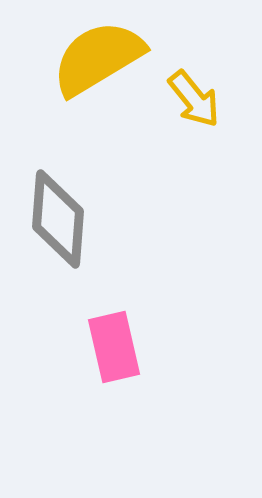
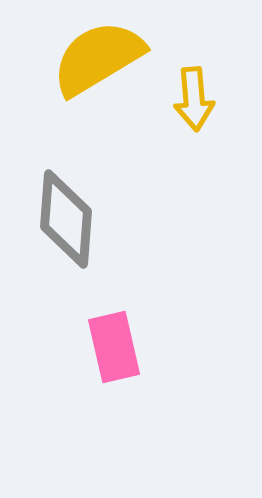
yellow arrow: rotated 34 degrees clockwise
gray diamond: moved 8 px right
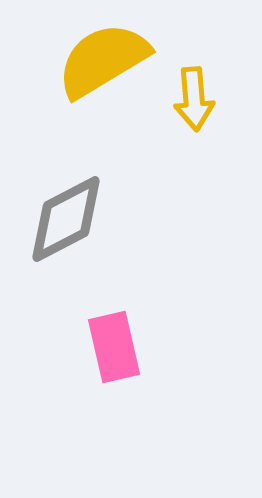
yellow semicircle: moved 5 px right, 2 px down
gray diamond: rotated 58 degrees clockwise
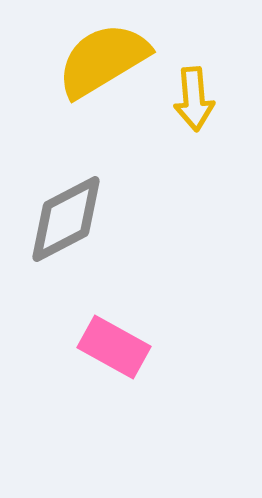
pink rectangle: rotated 48 degrees counterclockwise
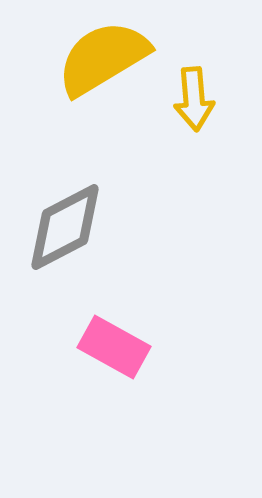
yellow semicircle: moved 2 px up
gray diamond: moved 1 px left, 8 px down
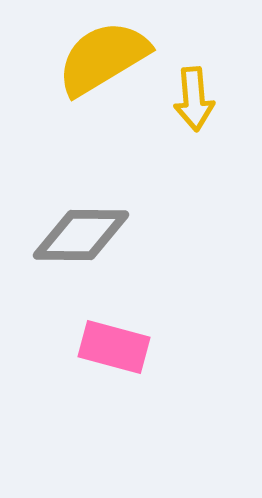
gray diamond: moved 16 px right, 8 px down; rotated 28 degrees clockwise
pink rectangle: rotated 14 degrees counterclockwise
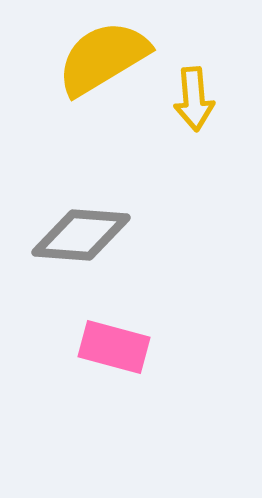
gray diamond: rotated 4 degrees clockwise
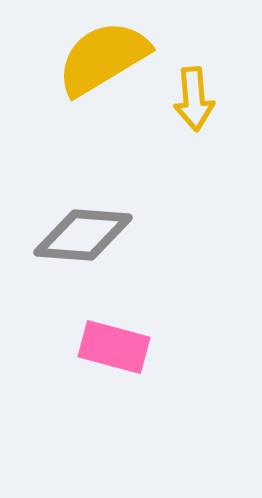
gray diamond: moved 2 px right
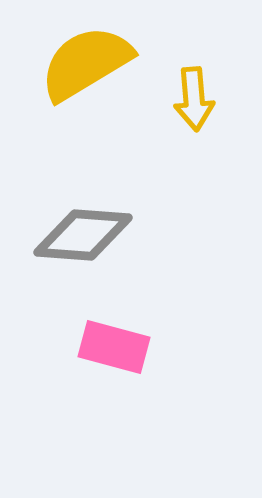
yellow semicircle: moved 17 px left, 5 px down
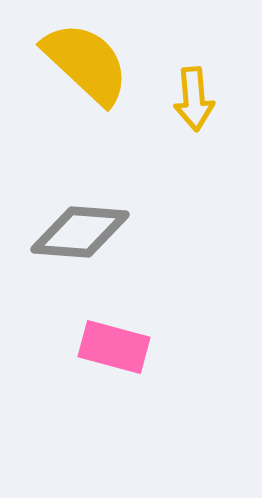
yellow semicircle: rotated 74 degrees clockwise
gray diamond: moved 3 px left, 3 px up
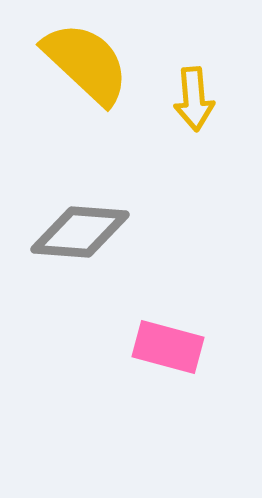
pink rectangle: moved 54 px right
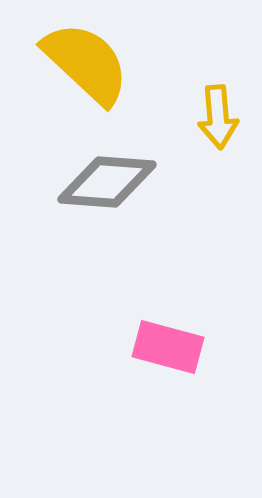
yellow arrow: moved 24 px right, 18 px down
gray diamond: moved 27 px right, 50 px up
